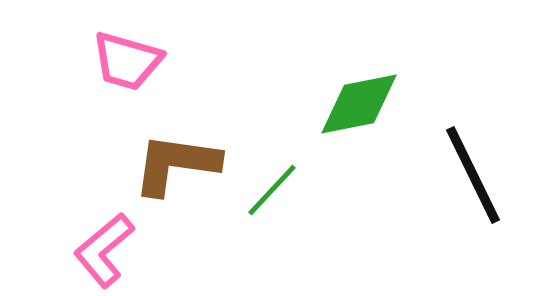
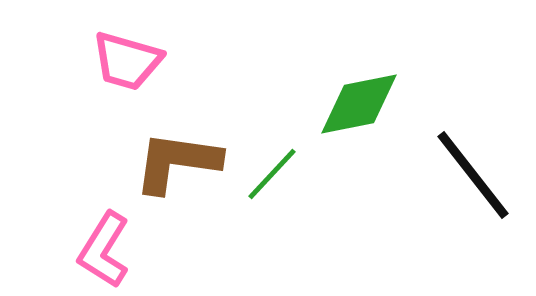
brown L-shape: moved 1 px right, 2 px up
black line: rotated 12 degrees counterclockwise
green line: moved 16 px up
pink L-shape: rotated 18 degrees counterclockwise
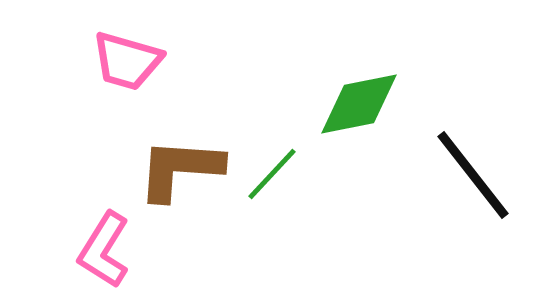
brown L-shape: moved 3 px right, 7 px down; rotated 4 degrees counterclockwise
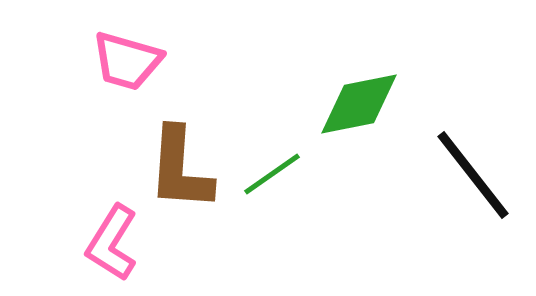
brown L-shape: rotated 90 degrees counterclockwise
green line: rotated 12 degrees clockwise
pink L-shape: moved 8 px right, 7 px up
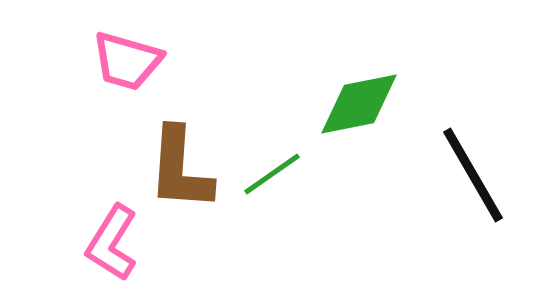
black line: rotated 8 degrees clockwise
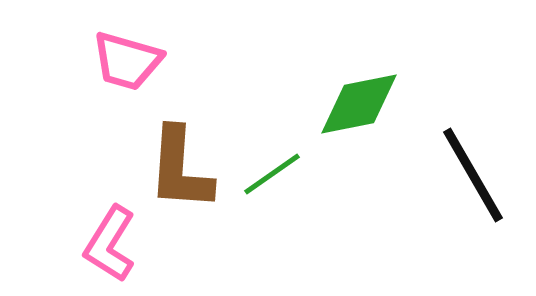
pink L-shape: moved 2 px left, 1 px down
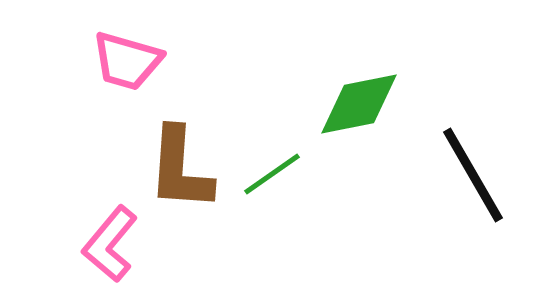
pink L-shape: rotated 8 degrees clockwise
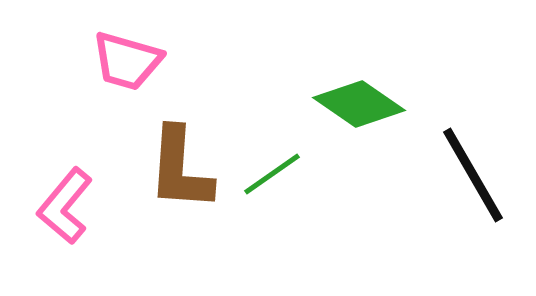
green diamond: rotated 46 degrees clockwise
pink L-shape: moved 45 px left, 38 px up
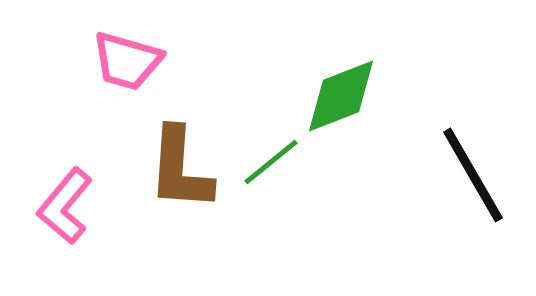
green diamond: moved 18 px left, 8 px up; rotated 56 degrees counterclockwise
green line: moved 1 px left, 12 px up; rotated 4 degrees counterclockwise
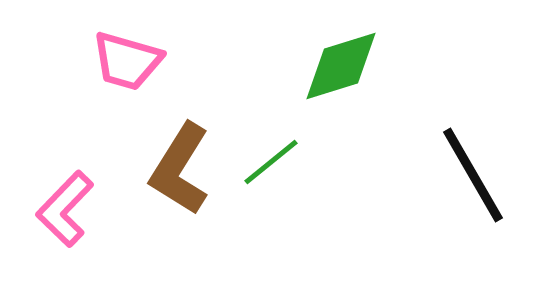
green diamond: moved 30 px up; rotated 4 degrees clockwise
brown L-shape: rotated 28 degrees clockwise
pink L-shape: moved 3 px down; rotated 4 degrees clockwise
